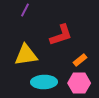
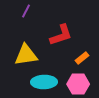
purple line: moved 1 px right, 1 px down
orange rectangle: moved 2 px right, 2 px up
pink hexagon: moved 1 px left, 1 px down
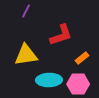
cyan ellipse: moved 5 px right, 2 px up
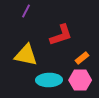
yellow triangle: rotated 20 degrees clockwise
pink hexagon: moved 2 px right, 4 px up
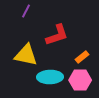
red L-shape: moved 4 px left
orange rectangle: moved 1 px up
cyan ellipse: moved 1 px right, 3 px up
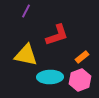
pink hexagon: rotated 20 degrees counterclockwise
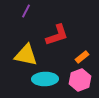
cyan ellipse: moved 5 px left, 2 px down
